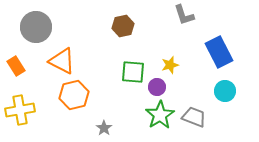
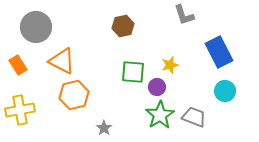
orange rectangle: moved 2 px right, 1 px up
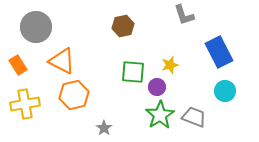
yellow cross: moved 5 px right, 6 px up
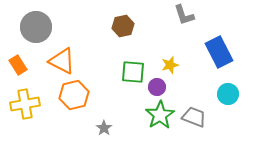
cyan circle: moved 3 px right, 3 px down
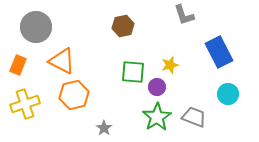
orange rectangle: rotated 54 degrees clockwise
yellow cross: rotated 8 degrees counterclockwise
green star: moved 3 px left, 2 px down
